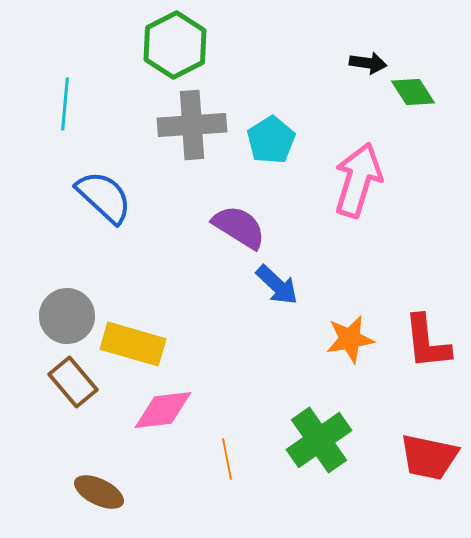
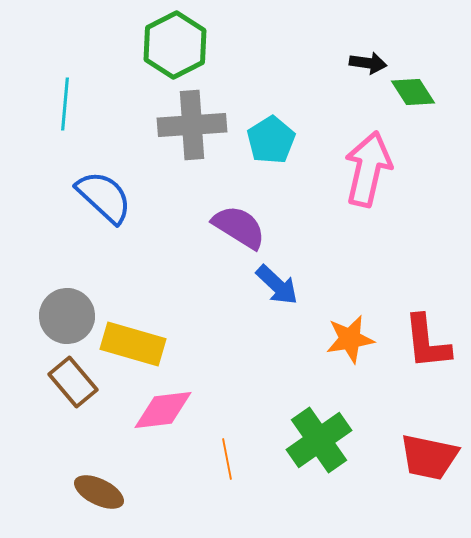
pink arrow: moved 10 px right, 11 px up; rotated 4 degrees counterclockwise
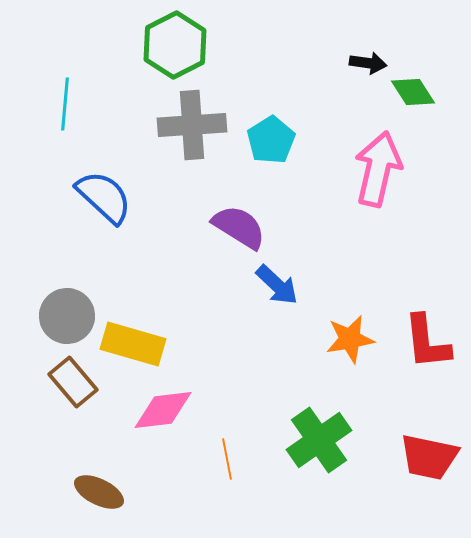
pink arrow: moved 10 px right
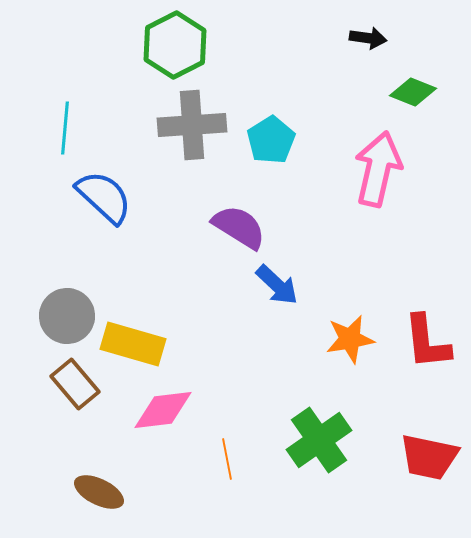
black arrow: moved 25 px up
green diamond: rotated 36 degrees counterclockwise
cyan line: moved 24 px down
brown rectangle: moved 2 px right, 2 px down
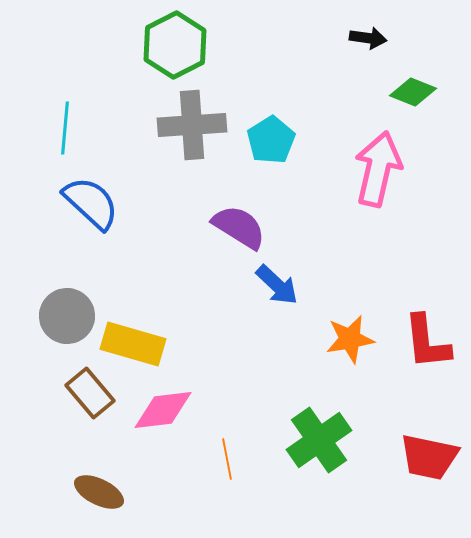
blue semicircle: moved 13 px left, 6 px down
brown rectangle: moved 15 px right, 9 px down
